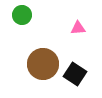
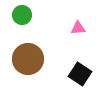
brown circle: moved 15 px left, 5 px up
black square: moved 5 px right
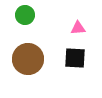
green circle: moved 3 px right
black square: moved 5 px left, 16 px up; rotated 30 degrees counterclockwise
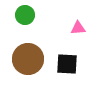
black square: moved 8 px left, 6 px down
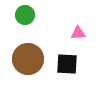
pink triangle: moved 5 px down
